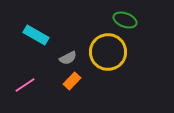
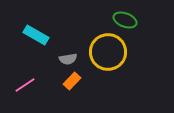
gray semicircle: moved 1 px down; rotated 18 degrees clockwise
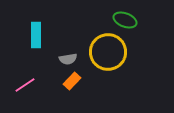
cyan rectangle: rotated 60 degrees clockwise
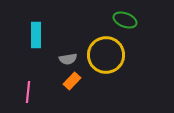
yellow circle: moved 2 px left, 3 px down
pink line: moved 3 px right, 7 px down; rotated 50 degrees counterclockwise
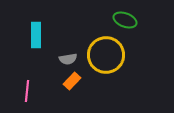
pink line: moved 1 px left, 1 px up
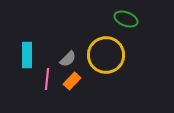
green ellipse: moved 1 px right, 1 px up
cyan rectangle: moved 9 px left, 20 px down
gray semicircle: rotated 36 degrees counterclockwise
pink line: moved 20 px right, 12 px up
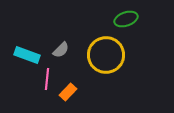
green ellipse: rotated 40 degrees counterclockwise
cyan rectangle: rotated 70 degrees counterclockwise
gray semicircle: moved 7 px left, 9 px up
orange rectangle: moved 4 px left, 11 px down
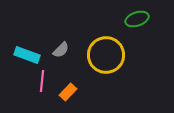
green ellipse: moved 11 px right
pink line: moved 5 px left, 2 px down
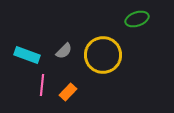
gray semicircle: moved 3 px right, 1 px down
yellow circle: moved 3 px left
pink line: moved 4 px down
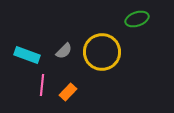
yellow circle: moved 1 px left, 3 px up
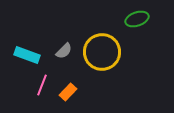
pink line: rotated 15 degrees clockwise
